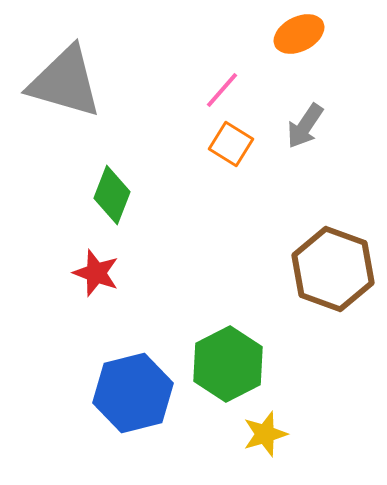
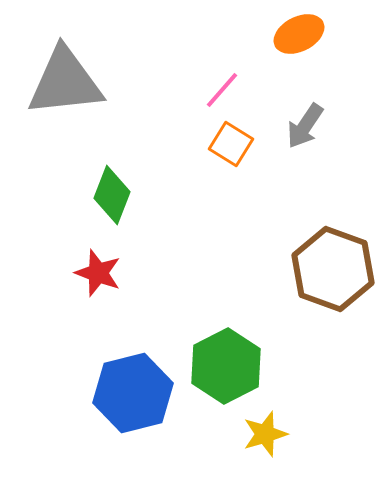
gray triangle: rotated 22 degrees counterclockwise
red star: moved 2 px right
green hexagon: moved 2 px left, 2 px down
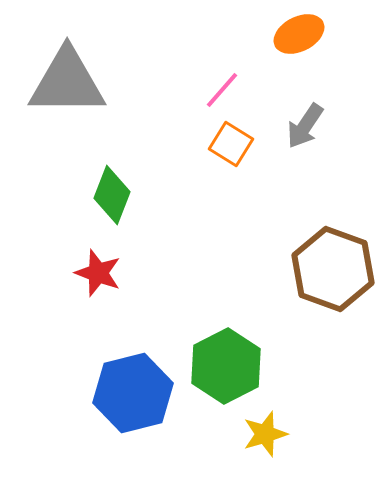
gray triangle: moved 2 px right; rotated 6 degrees clockwise
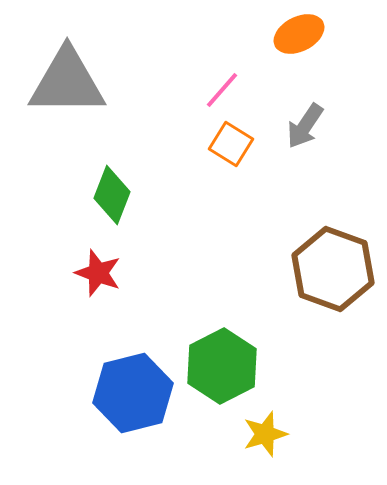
green hexagon: moved 4 px left
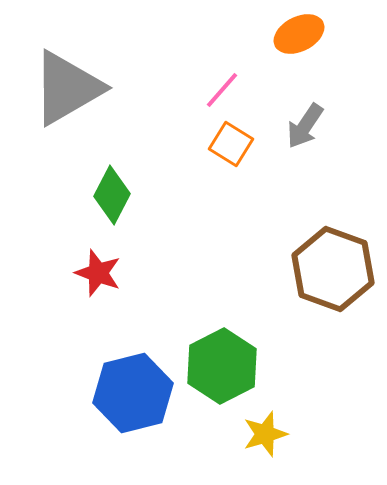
gray triangle: moved 6 px down; rotated 30 degrees counterclockwise
green diamond: rotated 6 degrees clockwise
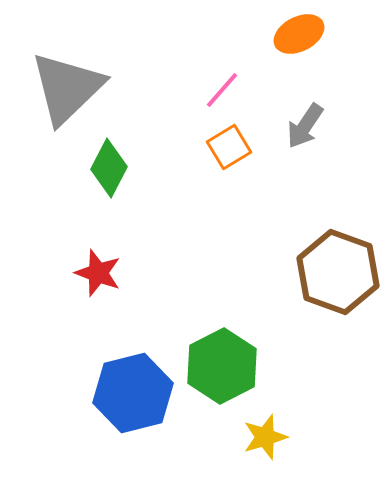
gray triangle: rotated 14 degrees counterclockwise
orange square: moved 2 px left, 3 px down; rotated 27 degrees clockwise
green diamond: moved 3 px left, 27 px up
brown hexagon: moved 5 px right, 3 px down
yellow star: moved 3 px down
